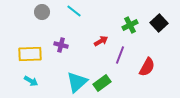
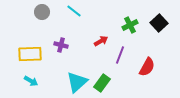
green rectangle: rotated 18 degrees counterclockwise
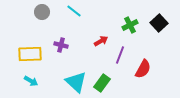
red semicircle: moved 4 px left, 2 px down
cyan triangle: moved 1 px left; rotated 35 degrees counterclockwise
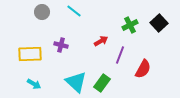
cyan arrow: moved 3 px right, 3 px down
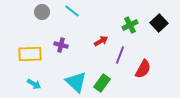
cyan line: moved 2 px left
